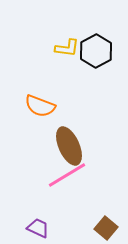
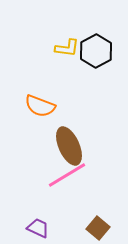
brown square: moved 8 px left
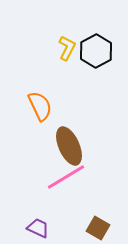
yellow L-shape: rotated 70 degrees counterclockwise
orange semicircle: rotated 136 degrees counterclockwise
pink line: moved 1 px left, 2 px down
brown square: rotated 10 degrees counterclockwise
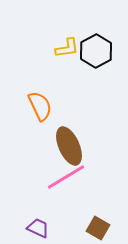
yellow L-shape: rotated 55 degrees clockwise
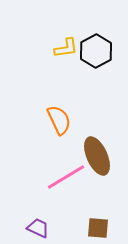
yellow L-shape: moved 1 px left
orange semicircle: moved 19 px right, 14 px down
brown ellipse: moved 28 px right, 10 px down
brown square: rotated 25 degrees counterclockwise
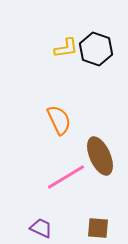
black hexagon: moved 2 px up; rotated 12 degrees counterclockwise
brown ellipse: moved 3 px right
purple trapezoid: moved 3 px right
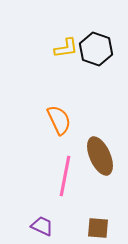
pink line: moved 1 px left, 1 px up; rotated 48 degrees counterclockwise
purple trapezoid: moved 1 px right, 2 px up
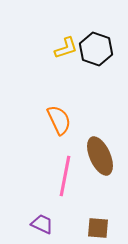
yellow L-shape: rotated 10 degrees counterclockwise
purple trapezoid: moved 2 px up
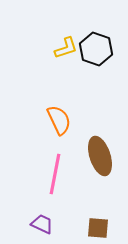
brown ellipse: rotated 6 degrees clockwise
pink line: moved 10 px left, 2 px up
